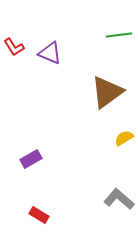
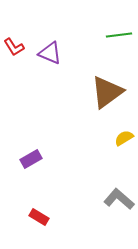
red rectangle: moved 2 px down
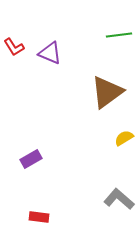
red rectangle: rotated 24 degrees counterclockwise
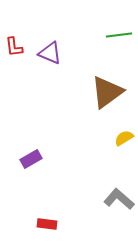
red L-shape: rotated 25 degrees clockwise
red rectangle: moved 8 px right, 7 px down
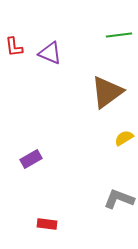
gray L-shape: rotated 20 degrees counterclockwise
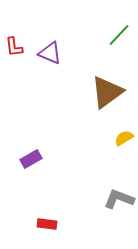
green line: rotated 40 degrees counterclockwise
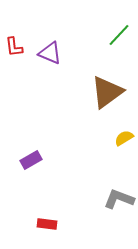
purple rectangle: moved 1 px down
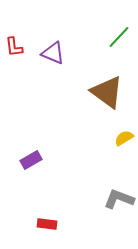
green line: moved 2 px down
purple triangle: moved 3 px right
brown triangle: rotated 48 degrees counterclockwise
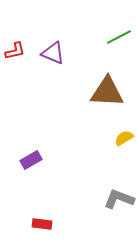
green line: rotated 20 degrees clockwise
red L-shape: moved 1 px right, 4 px down; rotated 95 degrees counterclockwise
brown triangle: rotated 33 degrees counterclockwise
red rectangle: moved 5 px left
